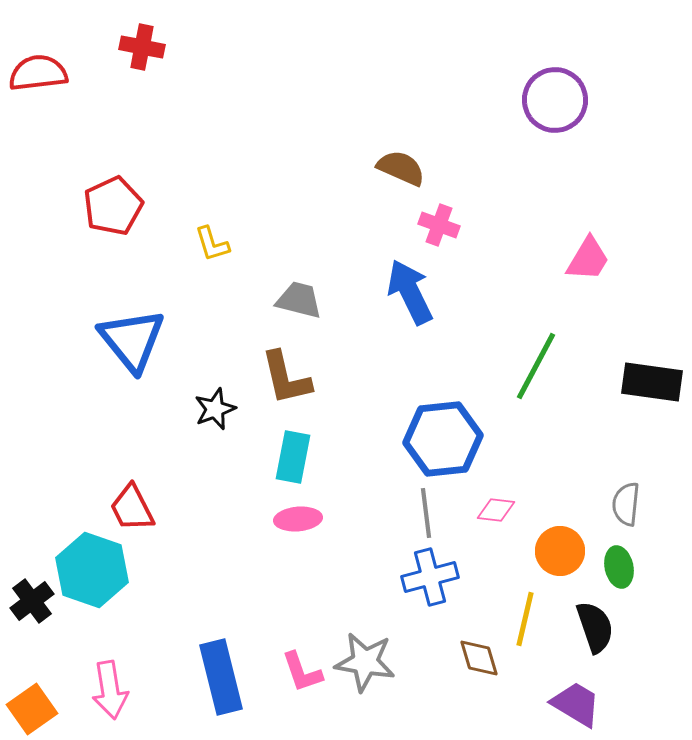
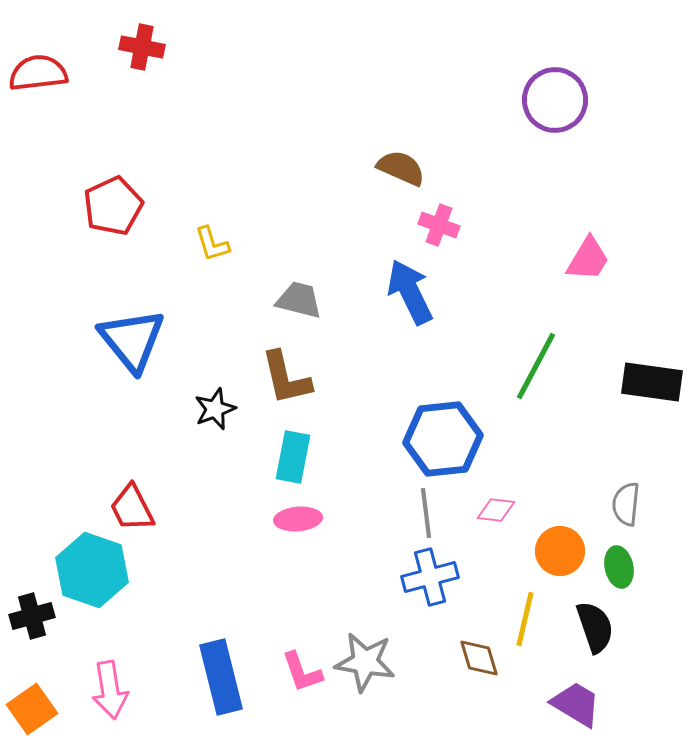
black cross: moved 15 px down; rotated 21 degrees clockwise
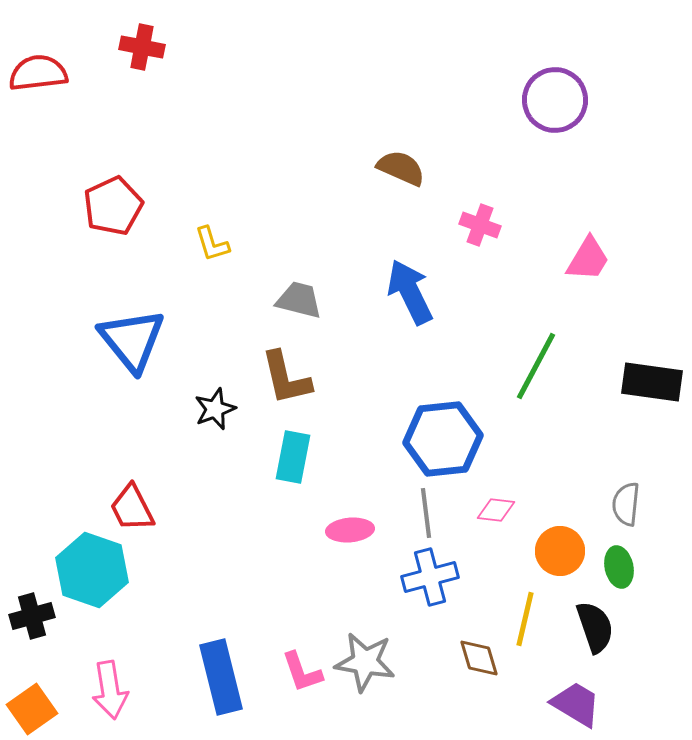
pink cross: moved 41 px right
pink ellipse: moved 52 px right, 11 px down
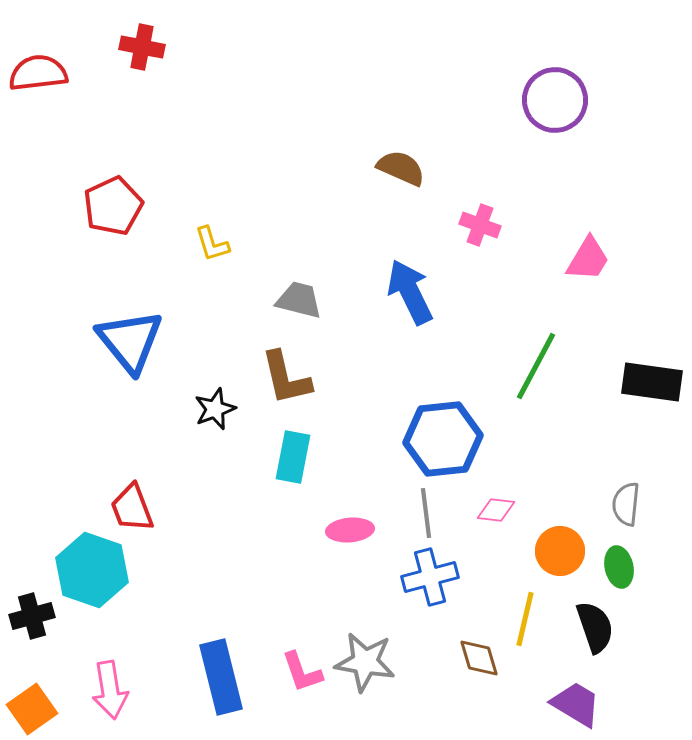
blue triangle: moved 2 px left, 1 px down
red trapezoid: rotated 6 degrees clockwise
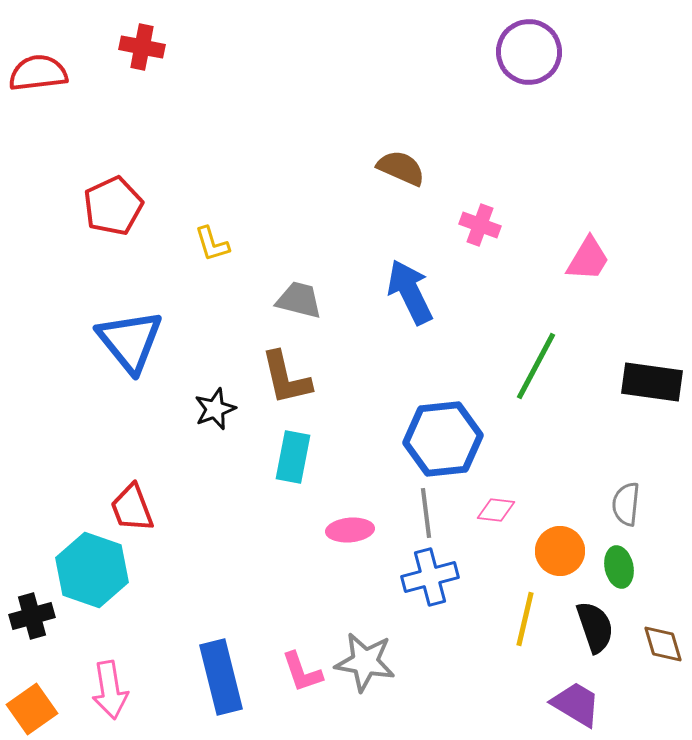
purple circle: moved 26 px left, 48 px up
brown diamond: moved 184 px right, 14 px up
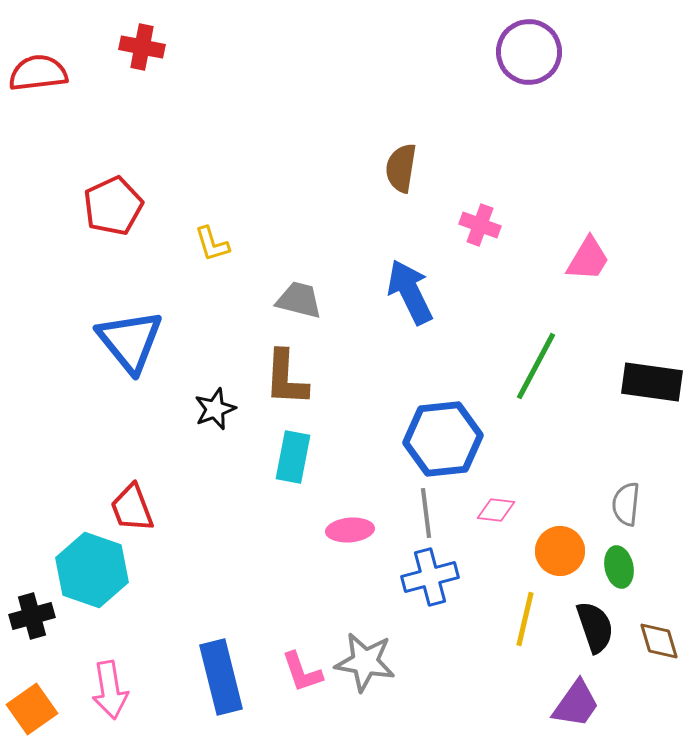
brown semicircle: rotated 105 degrees counterclockwise
brown L-shape: rotated 16 degrees clockwise
brown diamond: moved 4 px left, 3 px up
purple trapezoid: rotated 94 degrees clockwise
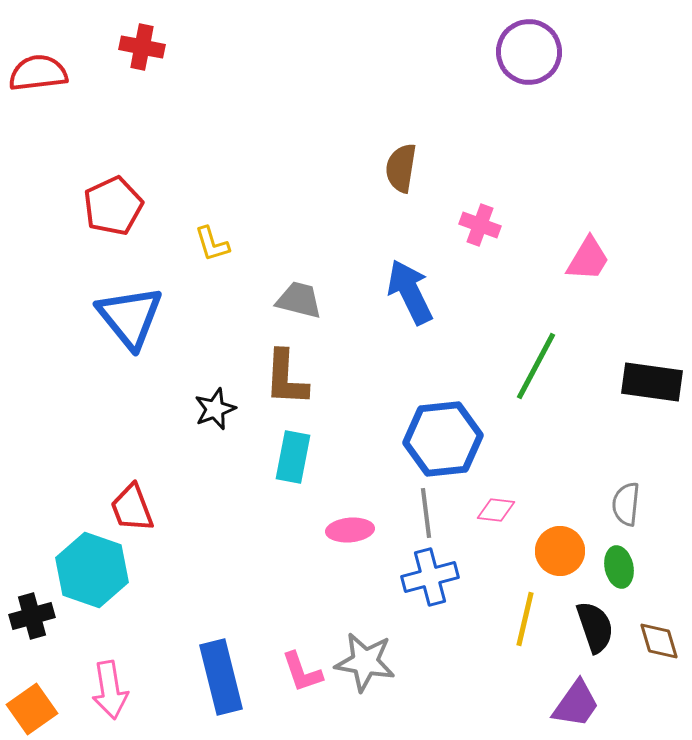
blue triangle: moved 24 px up
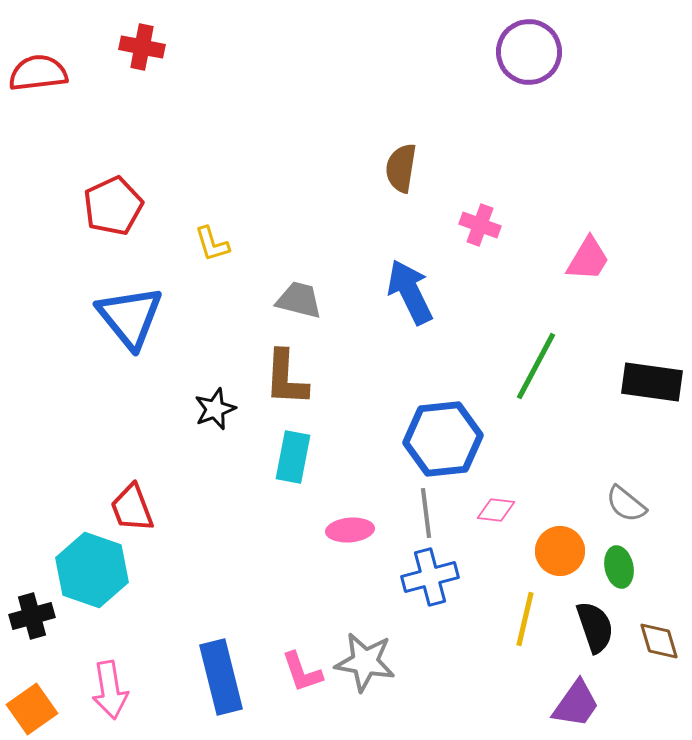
gray semicircle: rotated 57 degrees counterclockwise
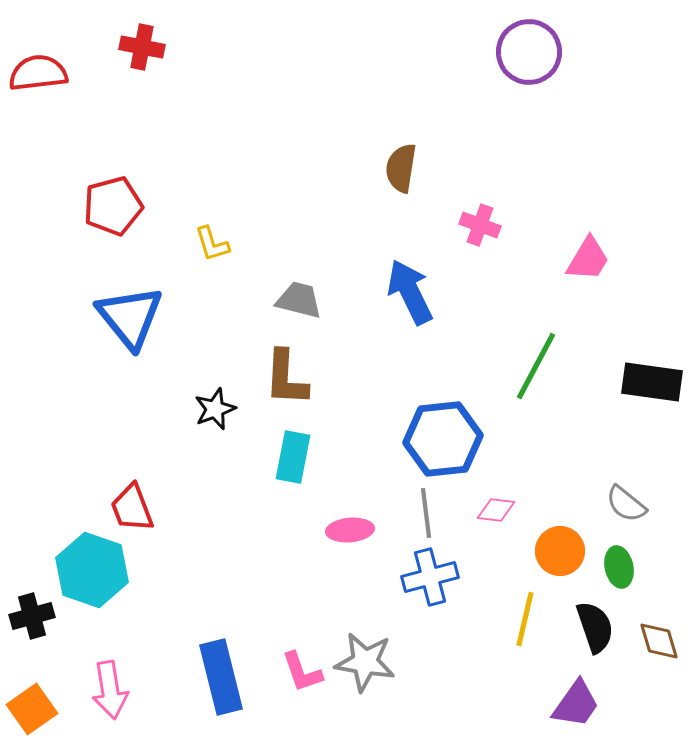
red pentagon: rotated 10 degrees clockwise
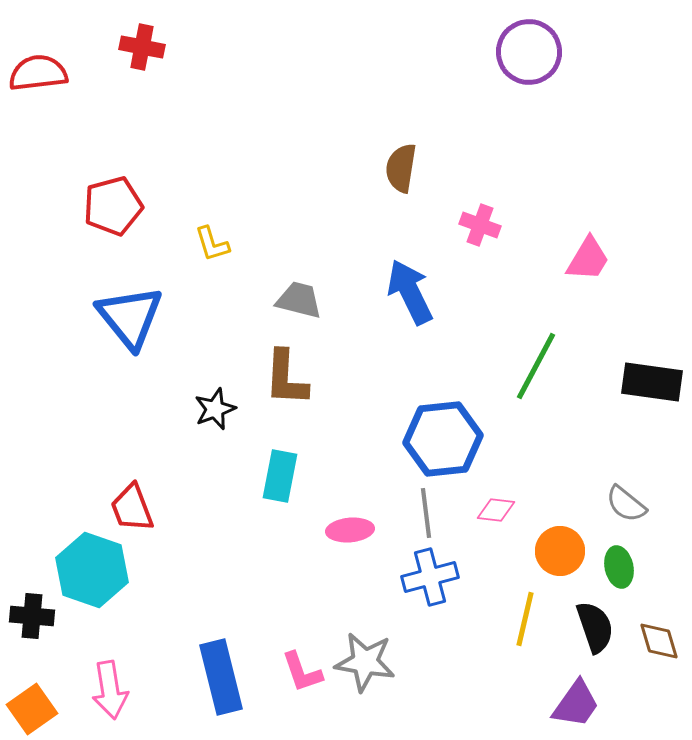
cyan rectangle: moved 13 px left, 19 px down
black cross: rotated 21 degrees clockwise
